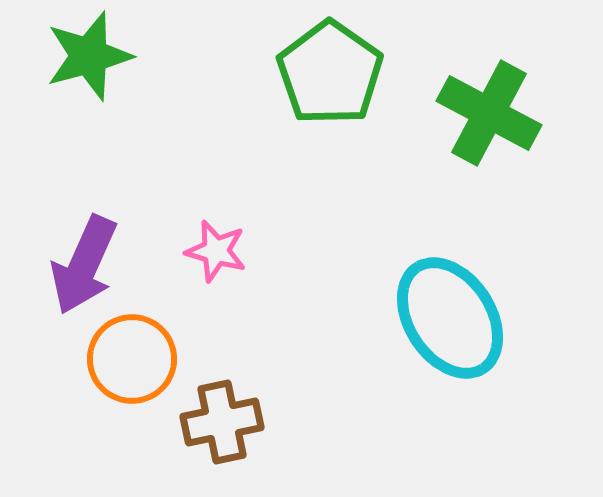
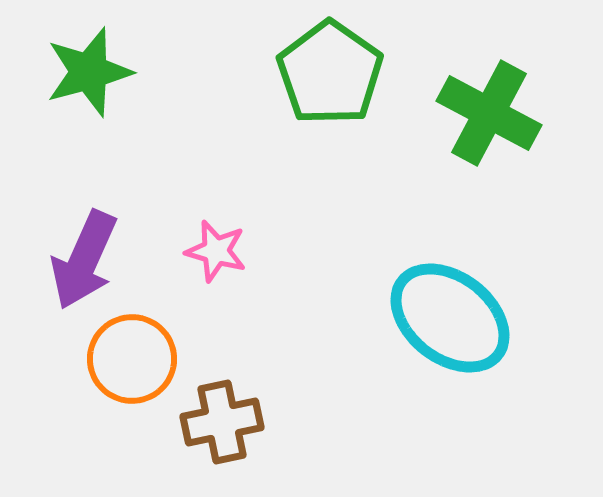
green star: moved 16 px down
purple arrow: moved 5 px up
cyan ellipse: rotated 19 degrees counterclockwise
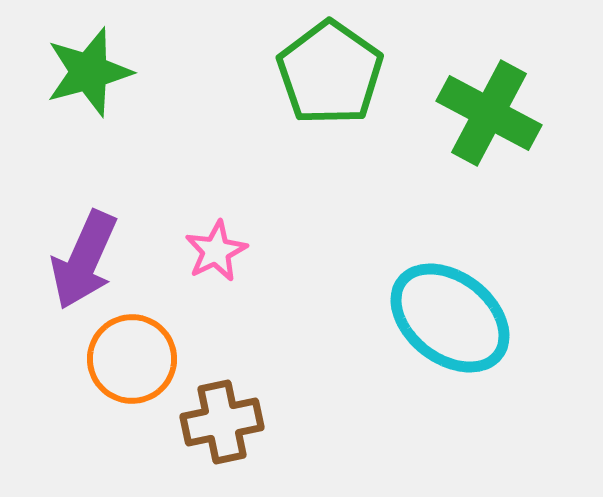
pink star: rotated 30 degrees clockwise
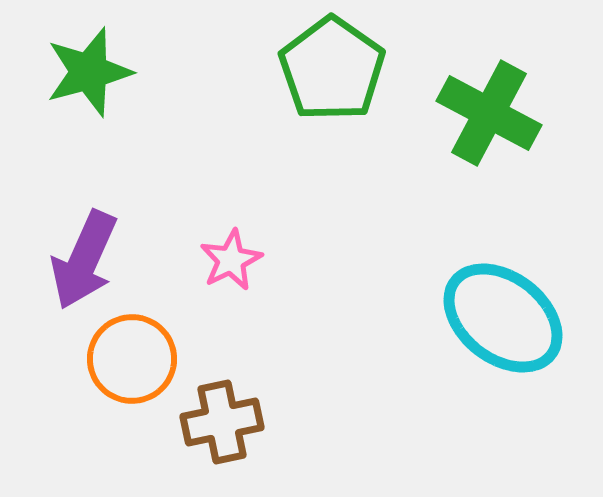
green pentagon: moved 2 px right, 4 px up
pink star: moved 15 px right, 9 px down
cyan ellipse: moved 53 px right
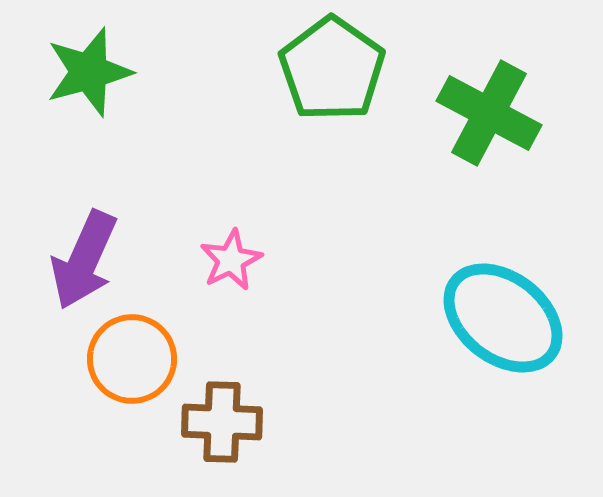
brown cross: rotated 14 degrees clockwise
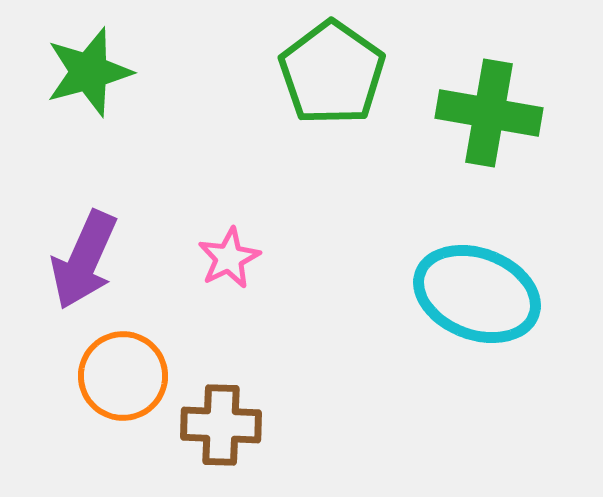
green pentagon: moved 4 px down
green cross: rotated 18 degrees counterclockwise
pink star: moved 2 px left, 2 px up
cyan ellipse: moved 26 px left, 24 px up; rotated 17 degrees counterclockwise
orange circle: moved 9 px left, 17 px down
brown cross: moved 1 px left, 3 px down
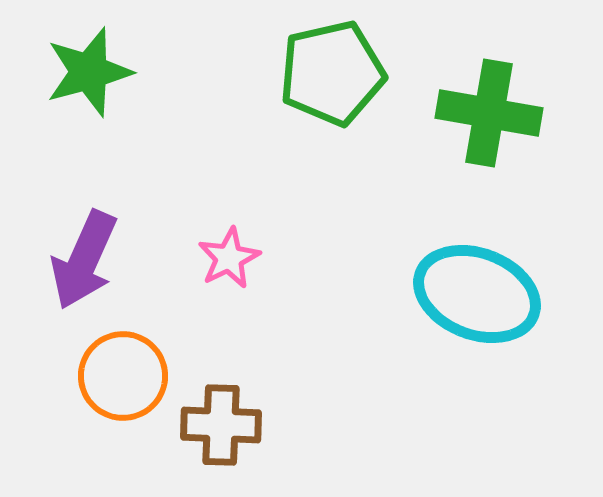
green pentagon: rotated 24 degrees clockwise
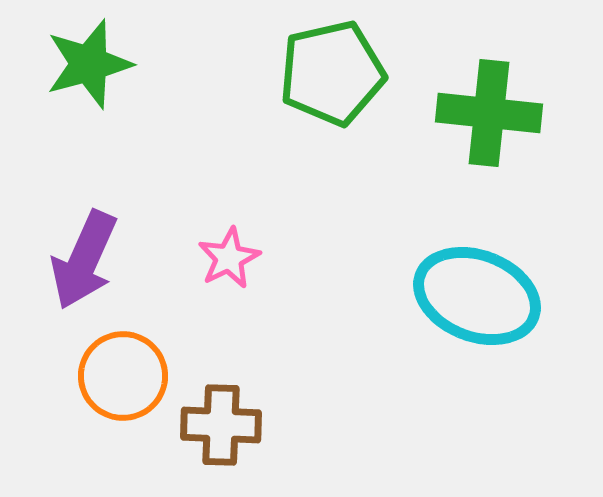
green star: moved 8 px up
green cross: rotated 4 degrees counterclockwise
cyan ellipse: moved 2 px down
